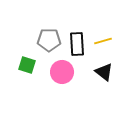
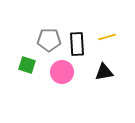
yellow line: moved 4 px right, 4 px up
black triangle: rotated 48 degrees counterclockwise
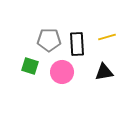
green square: moved 3 px right, 1 px down
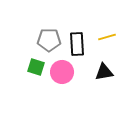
green square: moved 6 px right, 1 px down
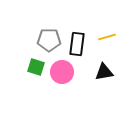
black rectangle: rotated 10 degrees clockwise
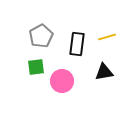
gray pentagon: moved 8 px left, 4 px up; rotated 30 degrees counterclockwise
green square: rotated 24 degrees counterclockwise
pink circle: moved 9 px down
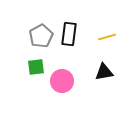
black rectangle: moved 8 px left, 10 px up
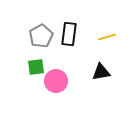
black triangle: moved 3 px left
pink circle: moved 6 px left
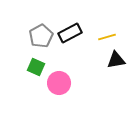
black rectangle: moved 1 px right, 1 px up; rotated 55 degrees clockwise
green square: rotated 30 degrees clockwise
black triangle: moved 15 px right, 12 px up
pink circle: moved 3 px right, 2 px down
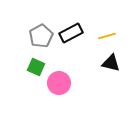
black rectangle: moved 1 px right
yellow line: moved 1 px up
black triangle: moved 5 px left, 3 px down; rotated 24 degrees clockwise
